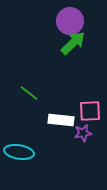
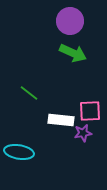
green arrow: moved 10 px down; rotated 68 degrees clockwise
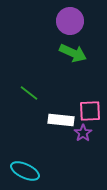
purple star: rotated 24 degrees counterclockwise
cyan ellipse: moved 6 px right, 19 px down; rotated 16 degrees clockwise
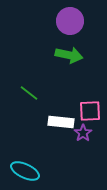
green arrow: moved 4 px left, 2 px down; rotated 12 degrees counterclockwise
white rectangle: moved 2 px down
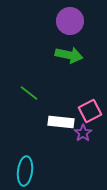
pink square: rotated 25 degrees counterclockwise
cyan ellipse: rotated 72 degrees clockwise
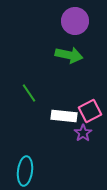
purple circle: moved 5 px right
green line: rotated 18 degrees clockwise
white rectangle: moved 3 px right, 6 px up
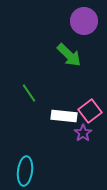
purple circle: moved 9 px right
green arrow: rotated 32 degrees clockwise
pink square: rotated 10 degrees counterclockwise
